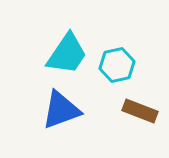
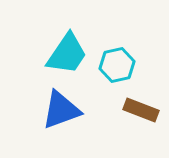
brown rectangle: moved 1 px right, 1 px up
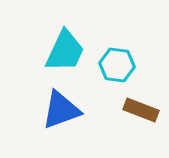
cyan trapezoid: moved 2 px left, 3 px up; rotated 9 degrees counterclockwise
cyan hexagon: rotated 20 degrees clockwise
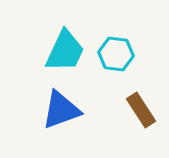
cyan hexagon: moved 1 px left, 11 px up
brown rectangle: rotated 36 degrees clockwise
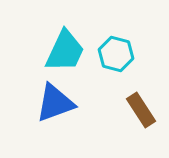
cyan hexagon: rotated 8 degrees clockwise
blue triangle: moved 6 px left, 7 px up
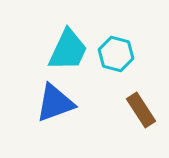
cyan trapezoid: moved 3 px right, 1 px up
